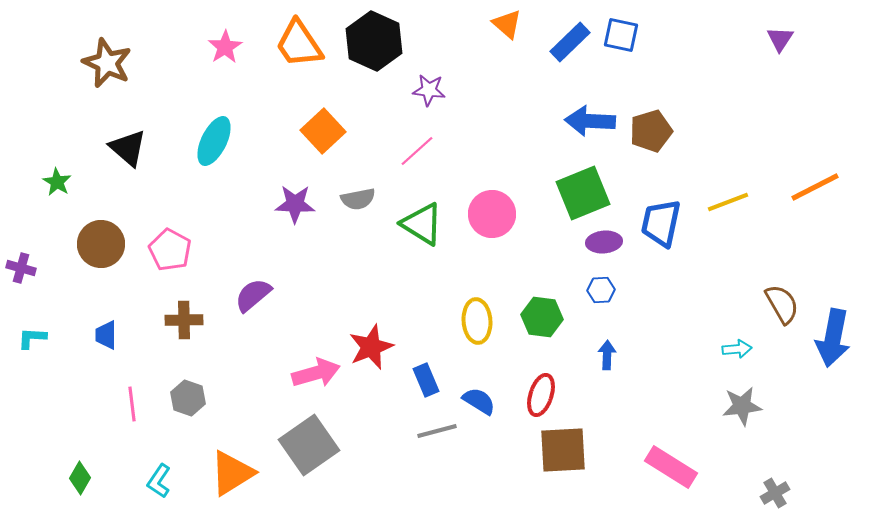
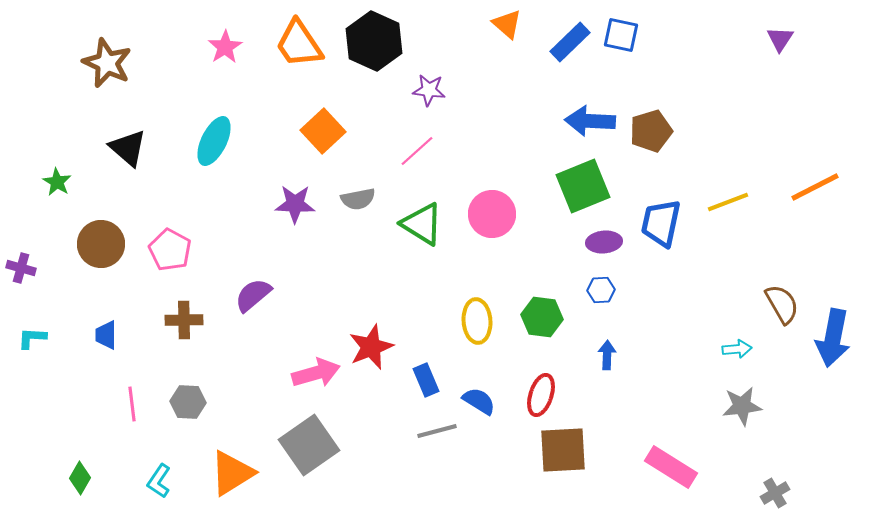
green square at (583, 193): moved 7 px up
gray hexagon at (188, 398): moved 4 px down; rotated 16 degrees counterclockwise
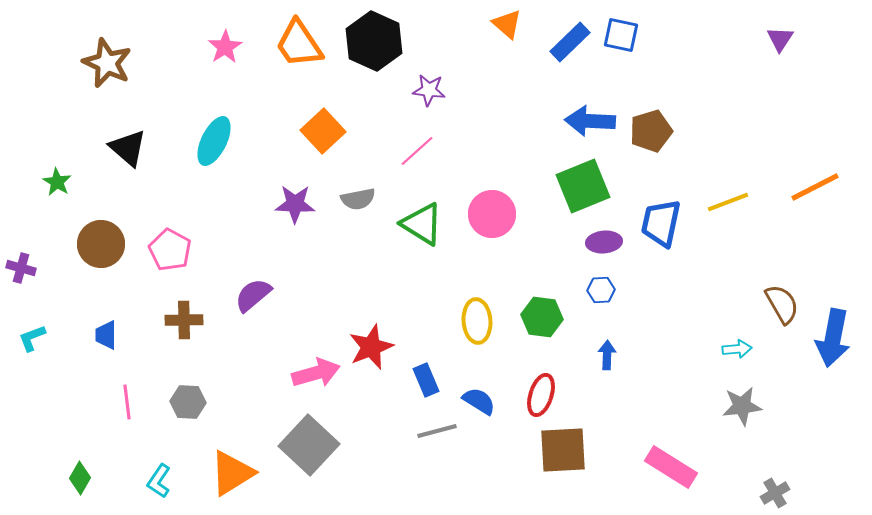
cyan L-shape at (32, 338): rotated 24 degrees counterclockwise
pink line at (132, 404): moved 5 px left, 2 px up
gray square at (309, 445): rotated 12 degrees counterclockwise
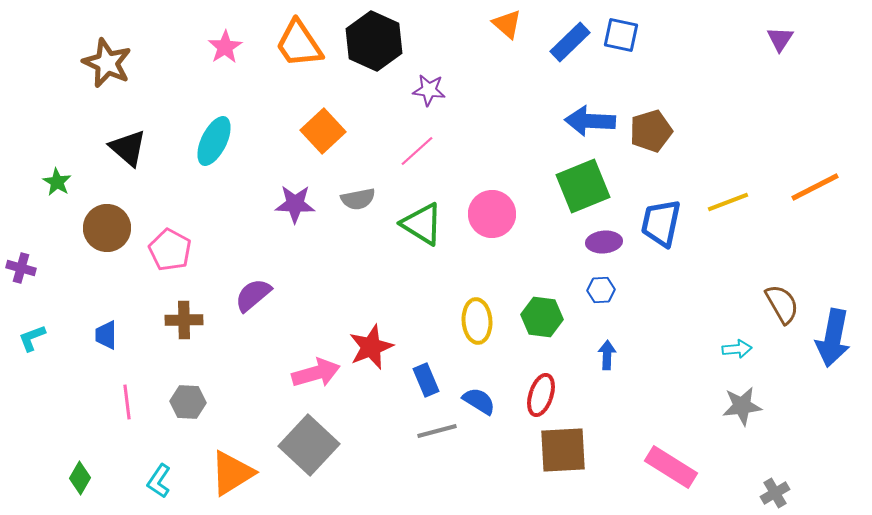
brown circle at (101, 244): moved 6 px right, 16 px up
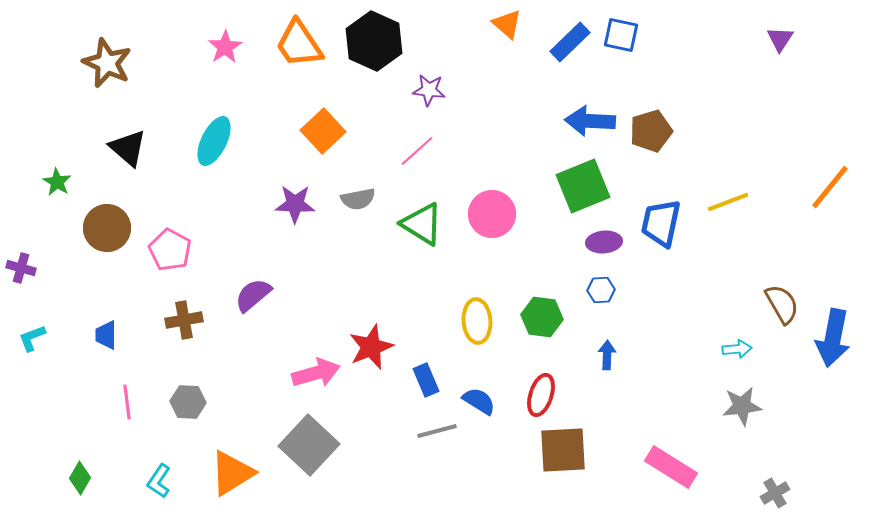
orange line at (815, 187): moved 15 px right; rotated 24 degrees counterclockwise
brown cross at (184, 320): rotated 9 degrees counterclockwise
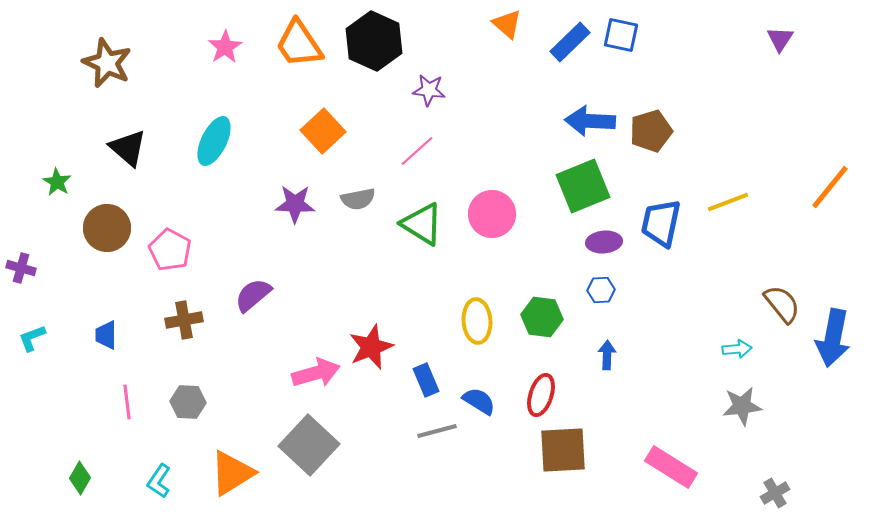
brown semicircle at (782, 304): rotated 9 degrees counterclockwise
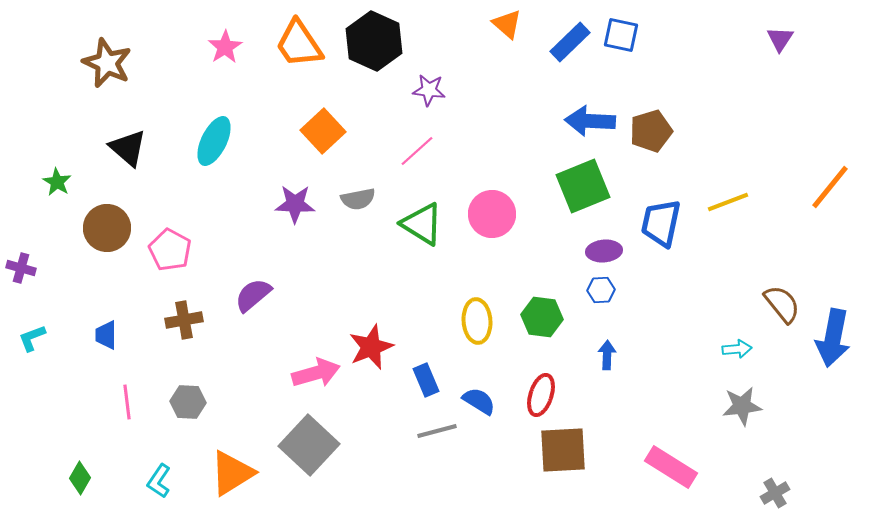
purple ellipse at (604, 242): moved 9 px down
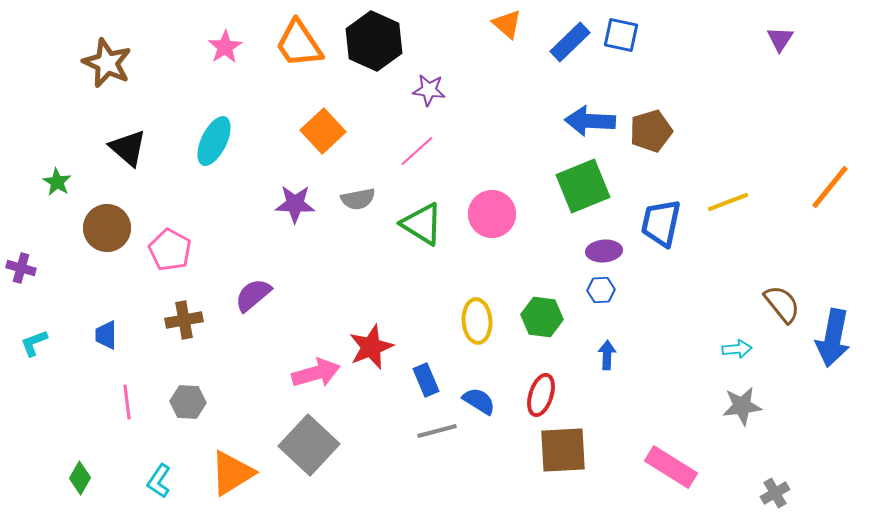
cyan L-shape at (32, 338): moved 2 px right, 5 px down
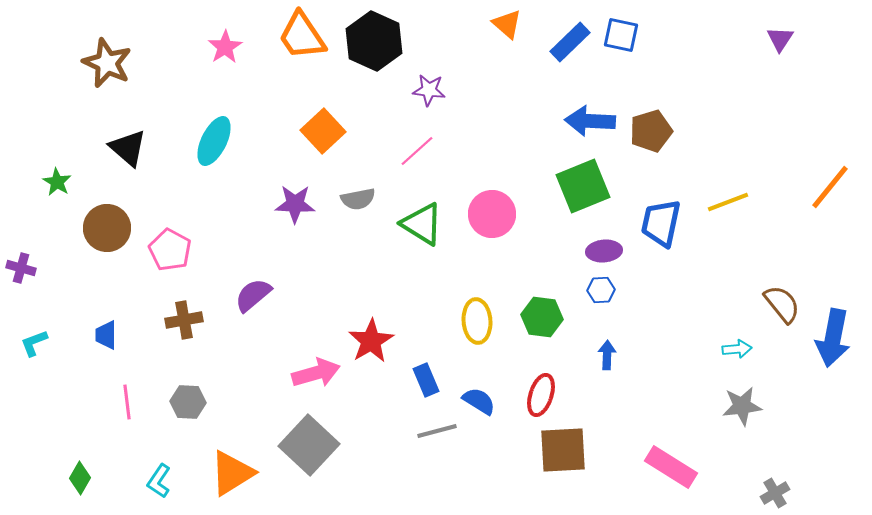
orange trapezoid at (299, 44): moved 3 px right, 8 px up
red star at (371, 347): moved 6 px up; rotated 9 degrees counterclockwise
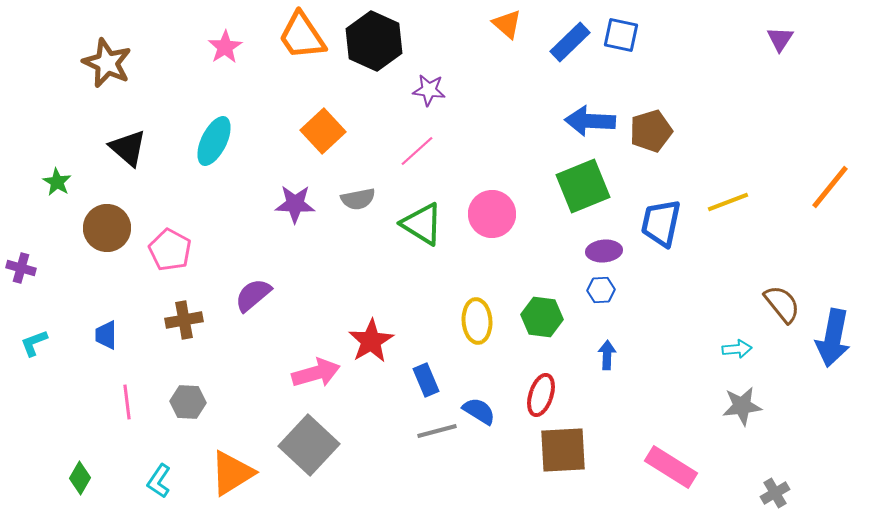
blue semicircle at (479, 401): moved 10 px down
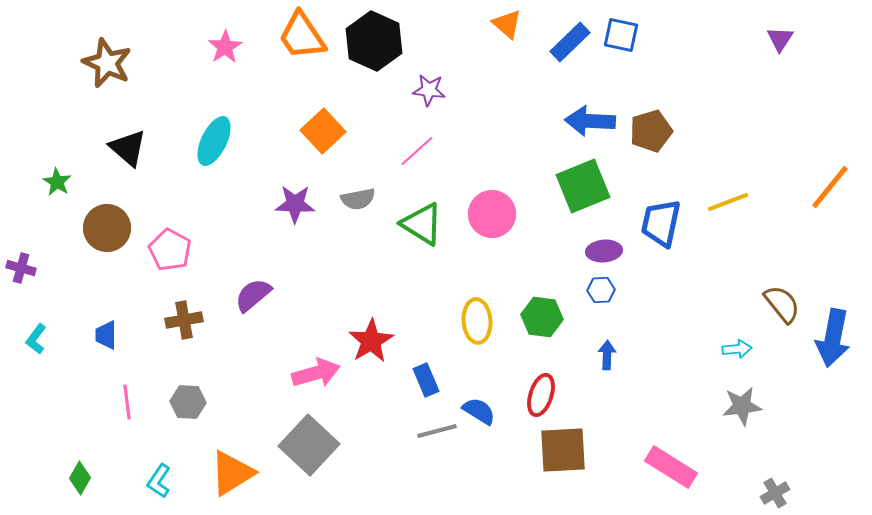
cyan L-shape at (34, 343): moved 2 px right, 4 px up; rotated 32 degrees counterclockwise
